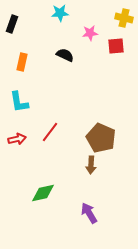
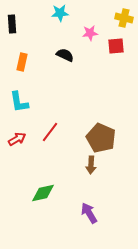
black rectangle: rotated 24 degrees counterclockwise
red arrow: rotated 18 degrees counterclockwise
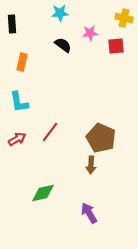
black semicircle: moved 2 px left, 10 px up; rotated 12 degrees clockwise
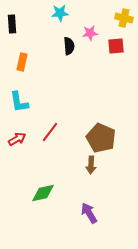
black semicircle: moved 6 px right, 1 px down; rotated 48 degrees clockwise
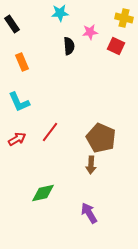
black rectangle: rotated 30 degrees counterclockwise
pink star: moved 1 px up
red square: rotated 30 degrees clockwise
orange rectangle: rotated 36 degrees counterclockwise
cyan L-shape: rotated 15 degrees counterclockwise
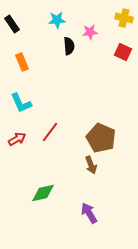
cyan star: moved 3 px left, 7 px down
red square: moved 7 px right, 6 px down
cyan L-shape: moved 2 px right, 1 px down
brown arrow: rotated 24 degrees counterclockwise
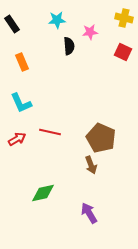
red line: rotated 65 degrees clockwise
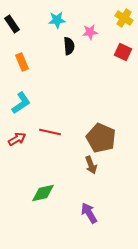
yellow cross: rotated 18 degrees clockwise
cyan L-shape: rotated 100 degrees counterclockwise
